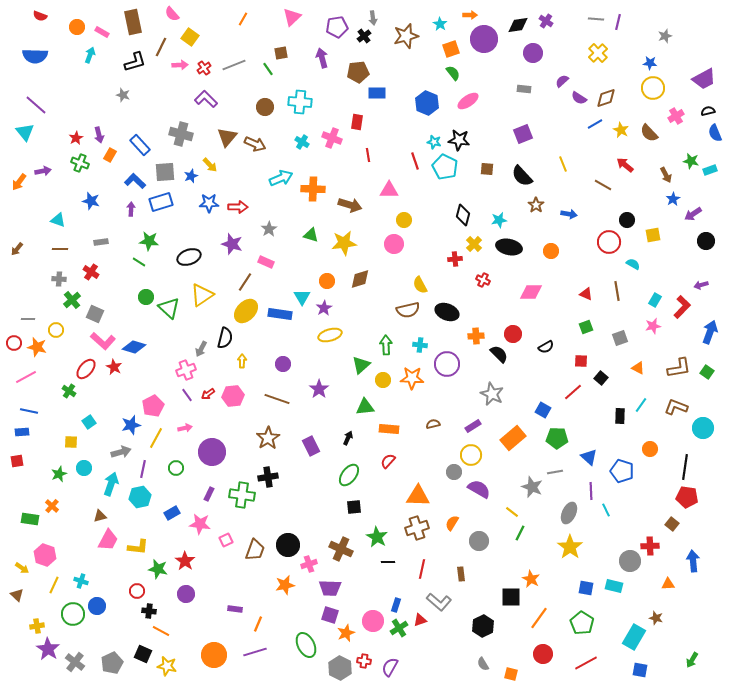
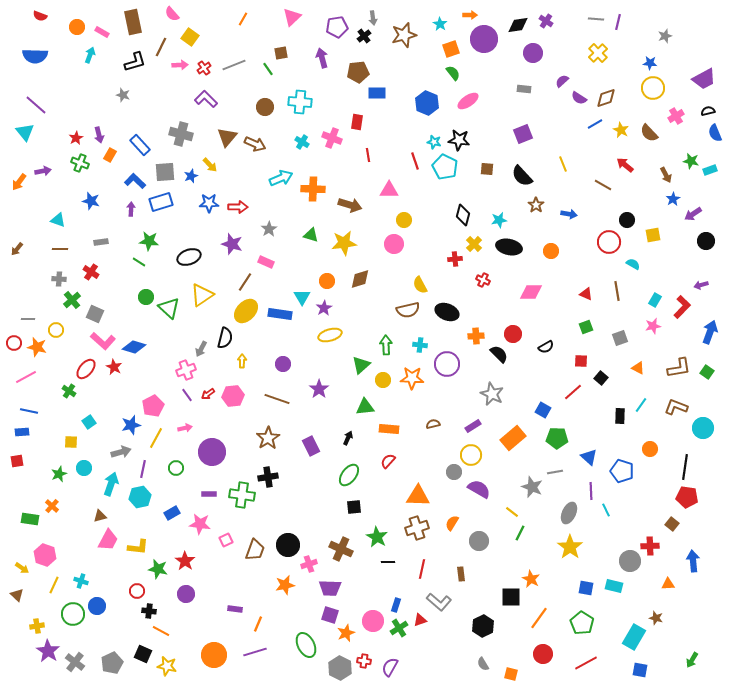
brown star at (406, 36): moved 2 px left, 1 px up
purple rectangle at (209, 494): rotated 64 degrees clockwise
purple star at (48, 649): moved 2 px down
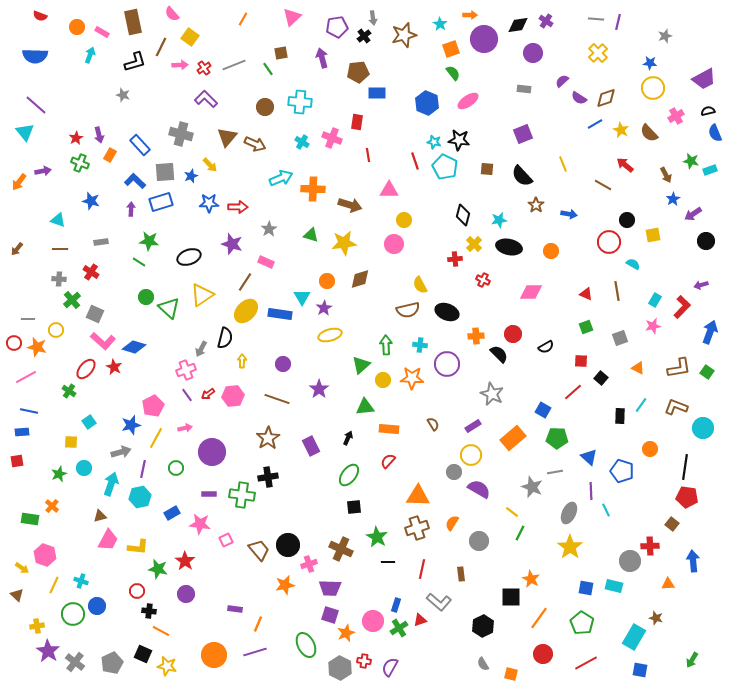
brown semicircle at (433, 424): rotated 72 degrees clockwise
brown trapezoid at (255, 550): moved 4 px right; rotated 60 degrees counterclockwise
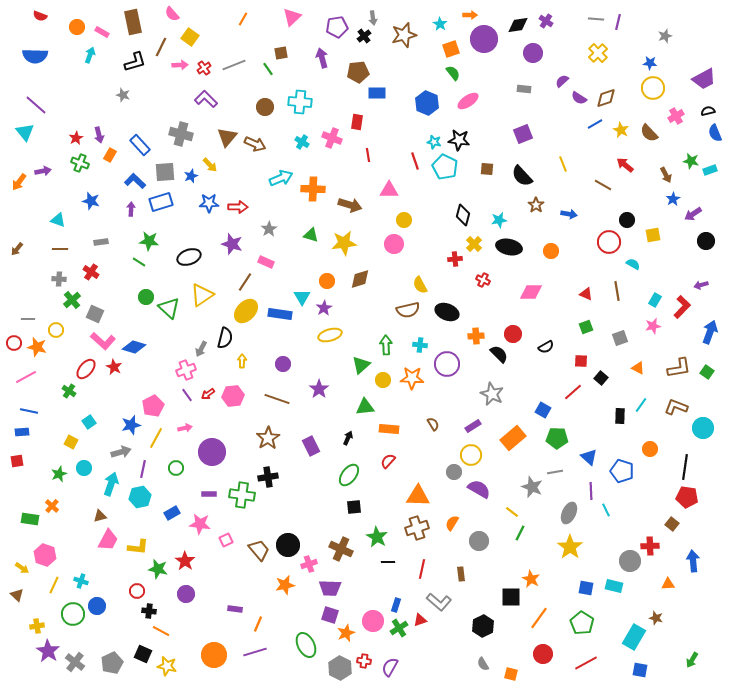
yellow square at (71, 442): rotated 24 degrees clockwise
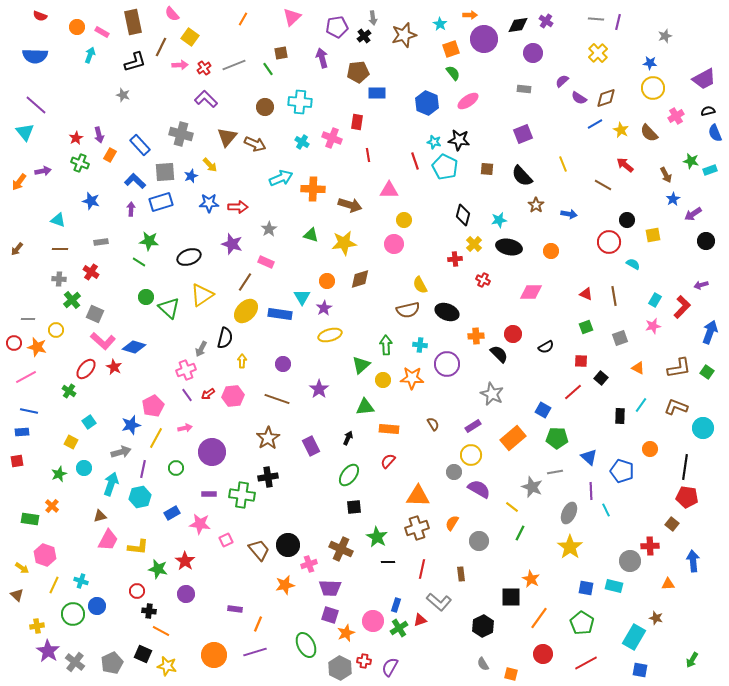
brown line at (617, 291): moved 3 px left, 5 px down
yellow line at (512, 512): moved 5 px up
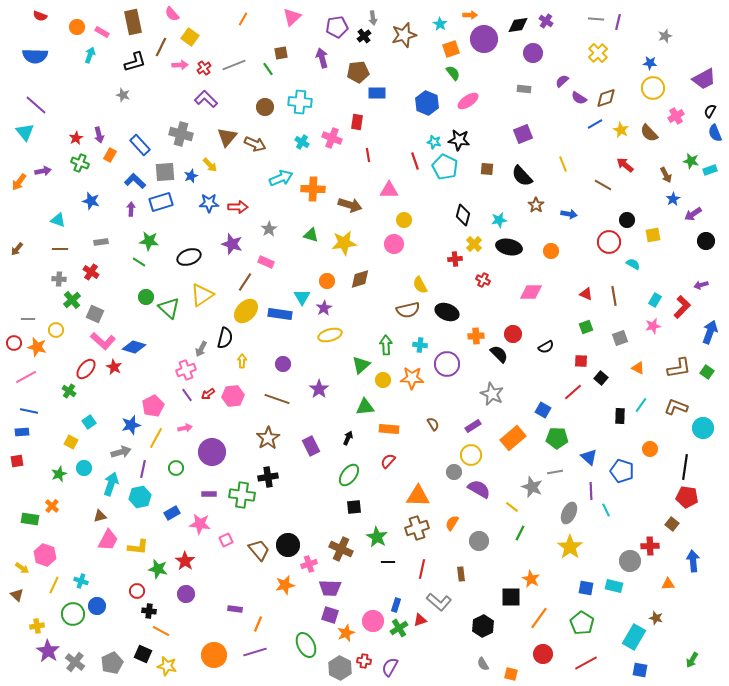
black semicircle at (708, 111): moved 2 px right; rotated 48 degrees counterclockwise
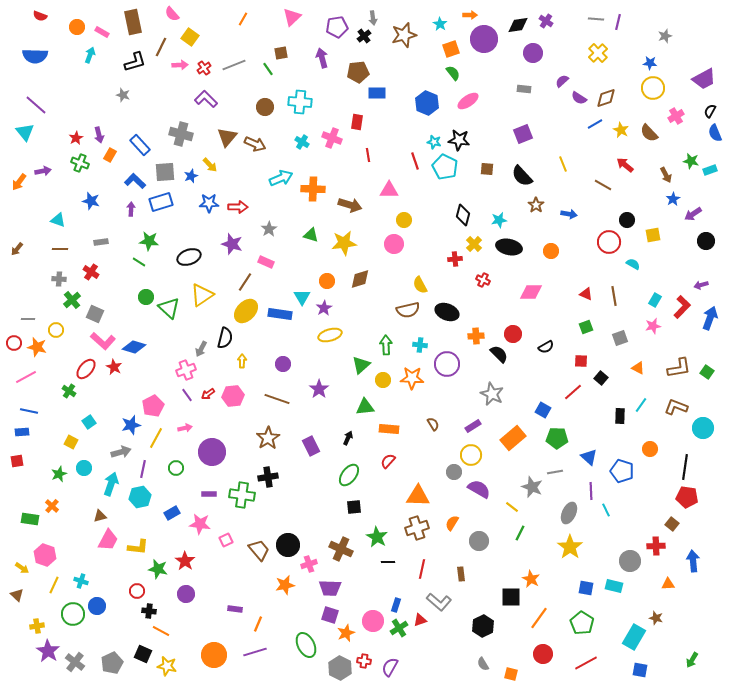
blue arrow at (710, 332): moved 14 px up
red cross at (650, 546): moved 6 px right
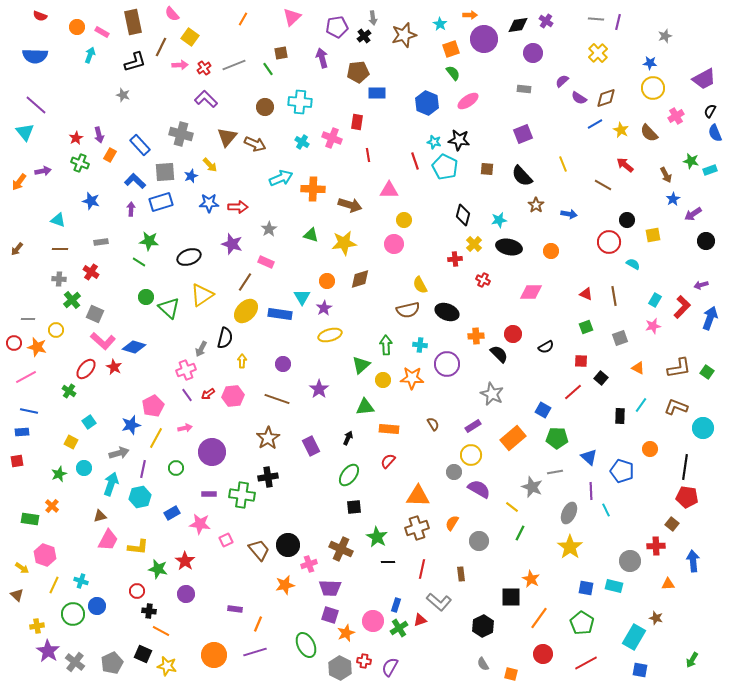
gray arrow at (121, 452): moved 2 px left, 1 px down
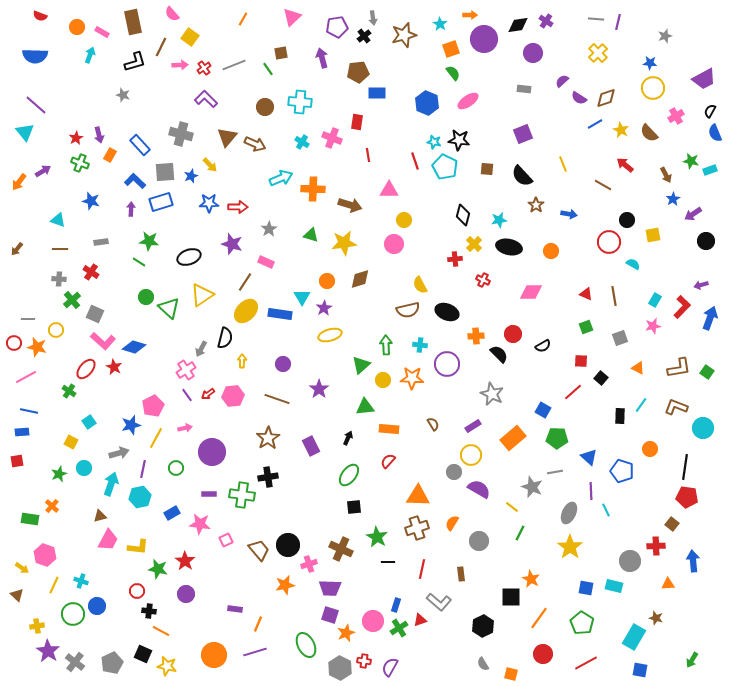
purple arrow at (43, 171): rotated 21 degrees counterclockwise
black semicircle at (546, 347): moved 3 px left, 1 px up
pink cross at (186, 370): rotated 12 degrees counterclockwise
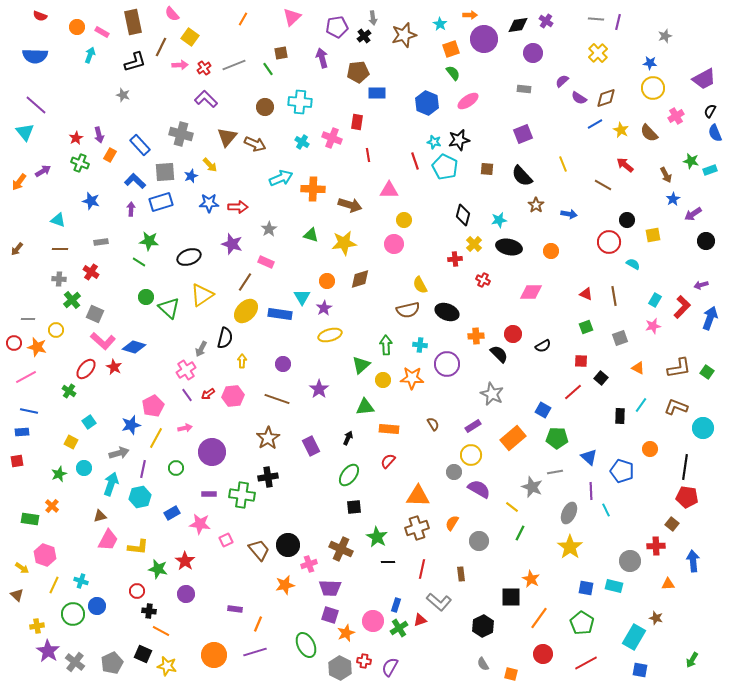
black star at (459, 140): rotated 20 degrees counterclockwise
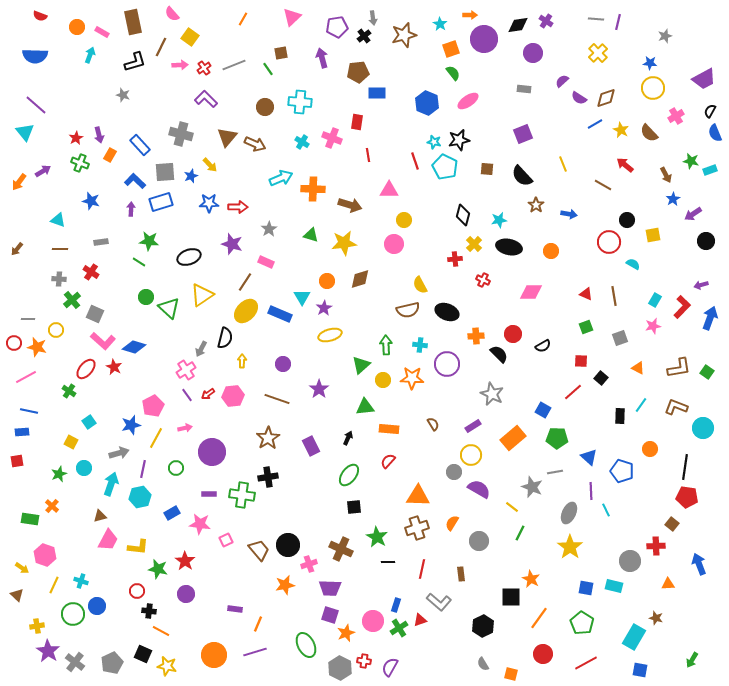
blue rectangle at (280, 314): rotated 15 degrees clockwise
blue arrow at (693, 561): moved 6 px right, 3 px down; rotated 15 degrees counterclockwise
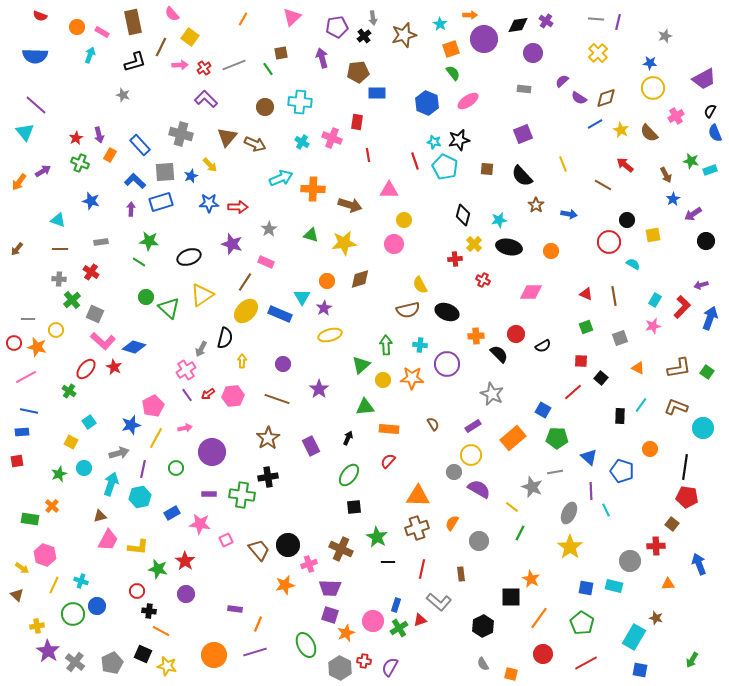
red circle at (513, 334): moved 3 px right
